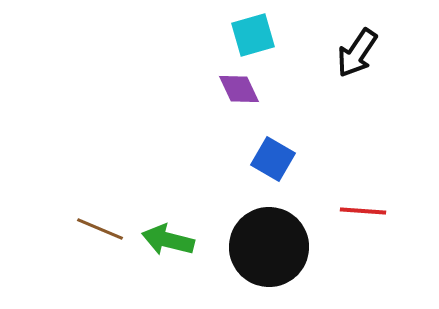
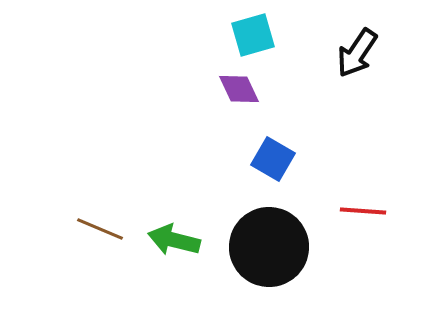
green arrow: moved 6 px right
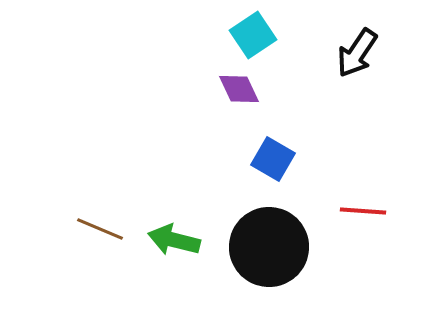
cyan square: rotated 18 degrees counterclockwise
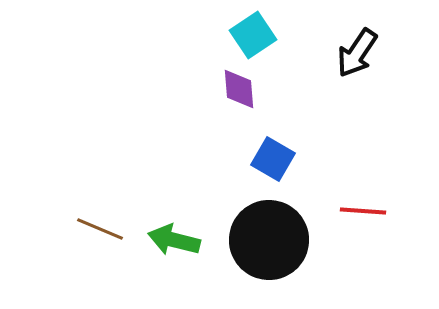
purple diamond: rotated 21 degrees clockwise
black circle: moved 7 px up
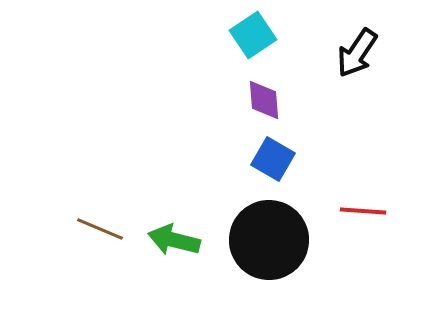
purple diamond: moved 25 px right, 11 px down
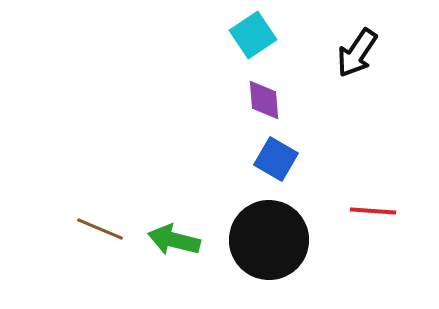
blue square: moved 3 px right
red line: moved 10 px right
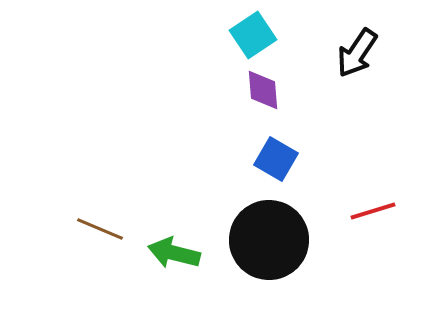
purple diamond: moved 1 px left, 10 px up
red line: rotated 21 degrees counterclockwise
green arrow: moved 13 px down
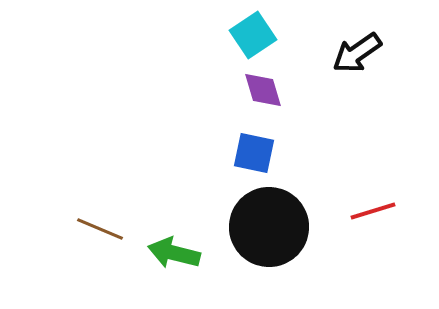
black arrow: rotated 21 degrees clockwise
purple diamond: rotated 12 degrees counterclockwise
blue square: moved 22 px left, 6 px up; rotated 18 degrees counterclockwise
black circle: moved 13 px up
